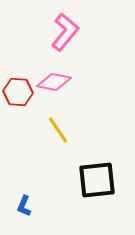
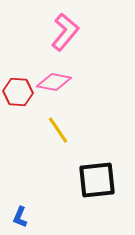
blue L-shape: moved 4 px left, 11 px down
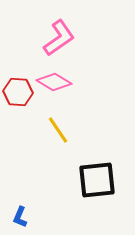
pink L-shape: moved 6 px left, 6 px down; rotated 15 degrees clockwise
pink diamond: rotated 20 degrees clockwise
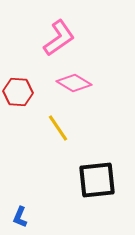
pink diamond: moved 20 px right, 1 px down
yellow line: moved 2 px up
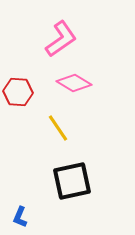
pink L-shape: moved 2 px right, 1 px down
black square: moved 25 px left, 1 px down; rotated 6 degrees counterclockwise
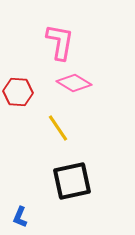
pink L-shape: moved 1 px left, 3 px down; rotated 45 degrees counterclockwise
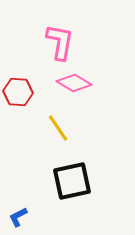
blue L-shape: moved 2 px left; rotated 40 degrees clockwise
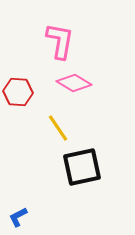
pink L-shape: moved 1 px up
black square: moved 10 px right, 14 px up
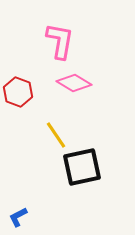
red hexagon: rotated 16 degrees clockwise
yellow line: moved 2 px left, 7 px down
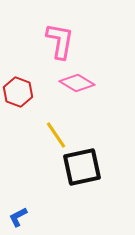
pink diamond: moved 3 px right
